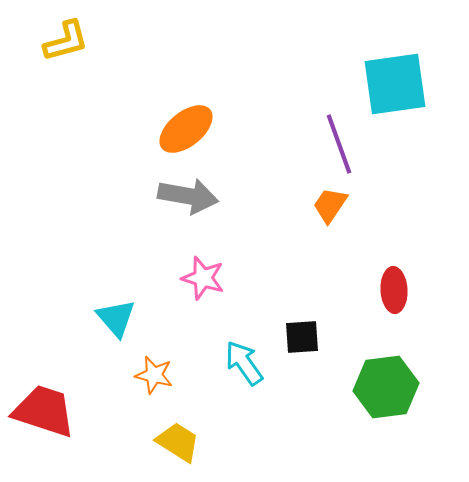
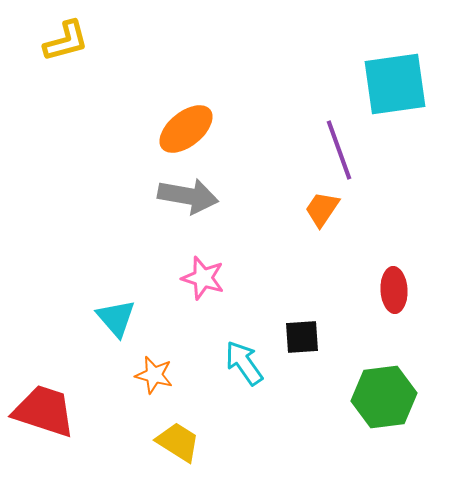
purple line: moved 6 px down
orange trapezoid: moved 8 px left, 4 px down
green hexagon: moved 2 px left, 10 px down
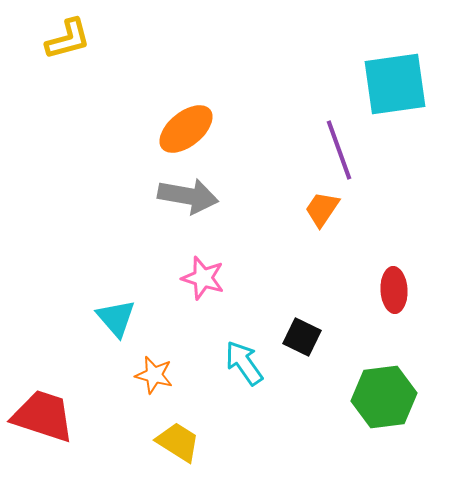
yellow L-shape: moved 2 px right, 2 px up
black square: rotated 30 degrees clockwise
red trapezoid: moved 1 px left, 5 px down
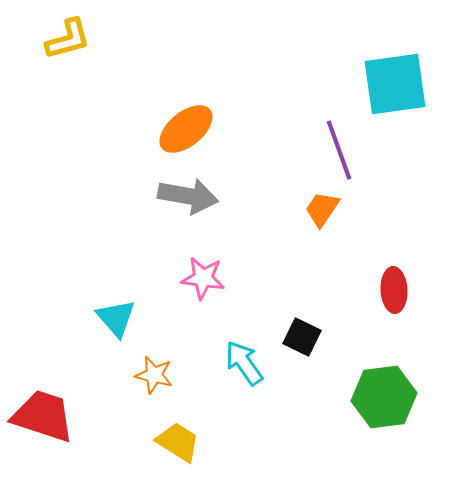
pink star: rotated 9 degrees counterclockwise
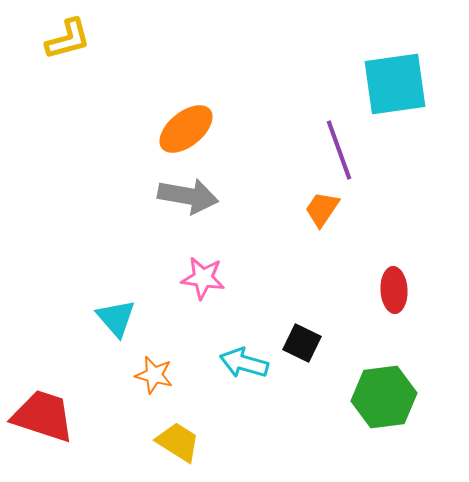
black square: moved 6 px down
cyan arrow: rotated 39 degrees counterclockwise
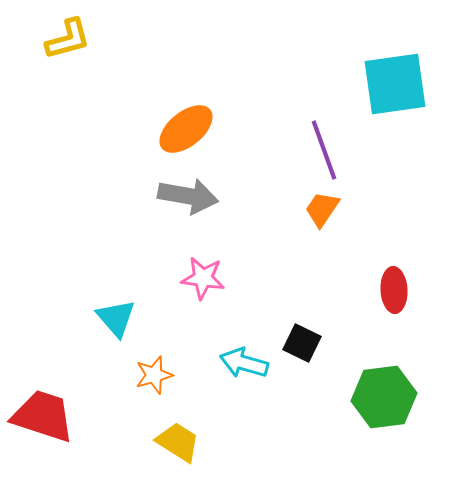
purple line: moved 15 px left
orange star: rotated 30 degrees counterclockwise
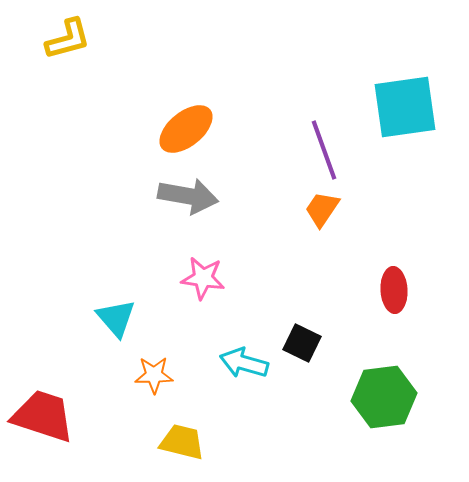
cyan square: moved 10 px right, 23 px down
orange star: rotated 15 degrees clockwise
yellow trapezoid: moved 4 px right; rotated 18 degrees counterclockwise
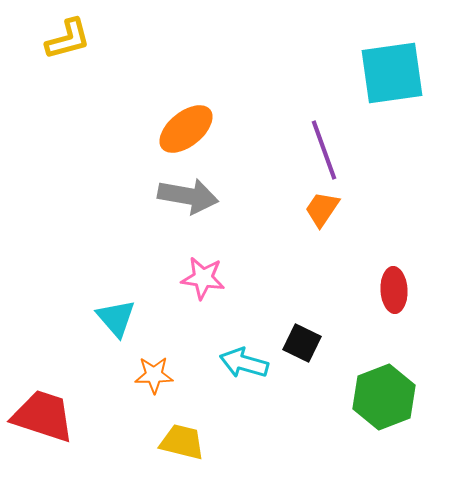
cyan square: moved 13 px left, 34 px up
green hexagon: rotated 14 degrees counterclockwise
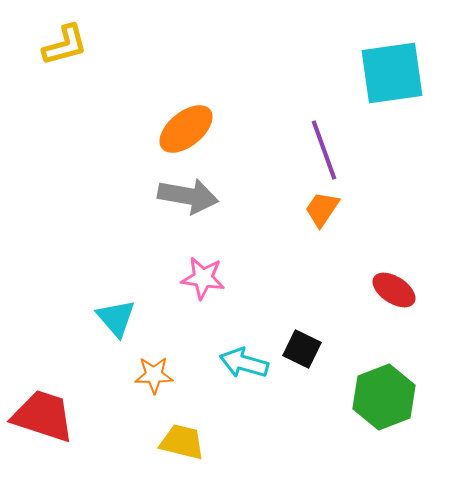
yellow L-shape: moved 3 px left, 6 px down
red ellipse: rotated 54 degrees counterclockwise
black square: moved 6 px down
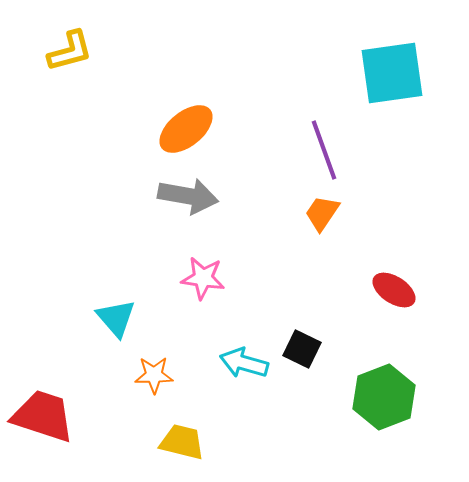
yellow L-shape: moved 5 px right, 6 px down
orange trapezoid: moved 4 px down
